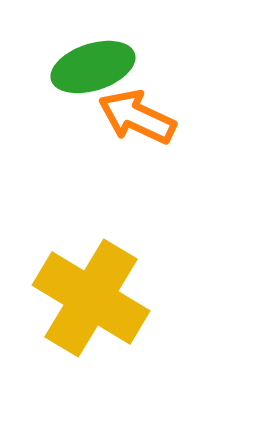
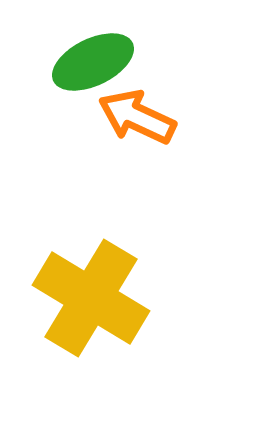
green ellipse: moved 5 px up; rotated 8 degrees counterclockwise
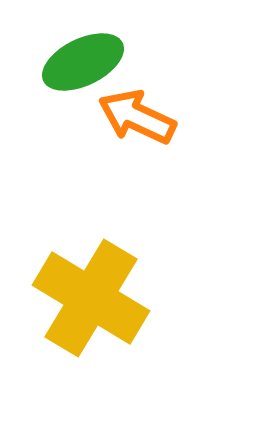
green ellipse: moved 10 px left
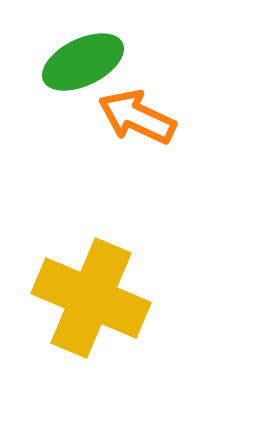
yellow cross: rotated 8 degrees counterclockwise
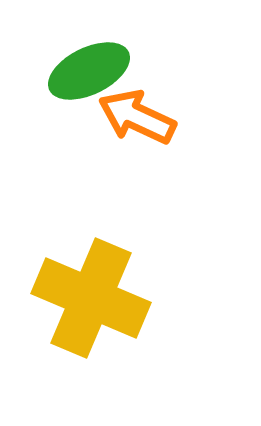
green ellipse: moved 6 px right, 9 px down
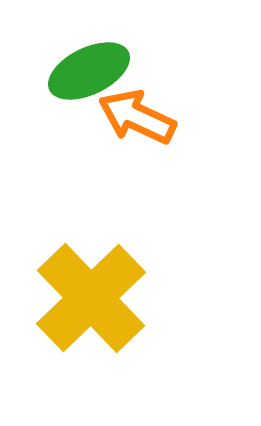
yellow cross: rotated 23 degrees clockwise
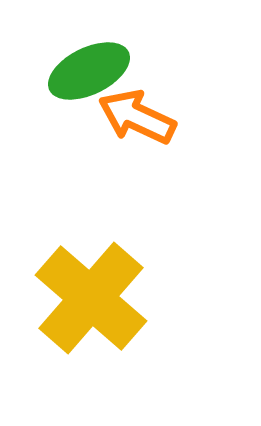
yellow cross: rotated 5 degrees counterclockwise
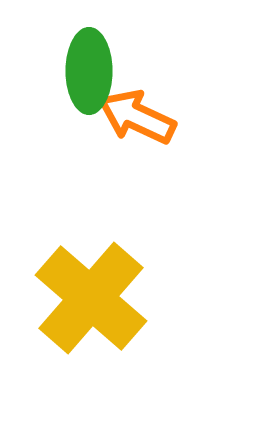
green ellipse: rotated 64 degrees counterclockwise
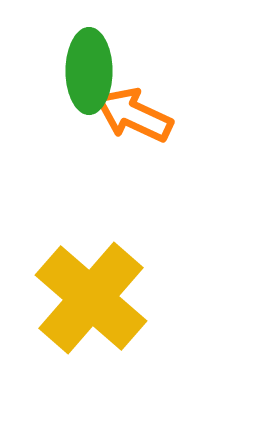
orange arrow: moved 3 px left, 2 px up
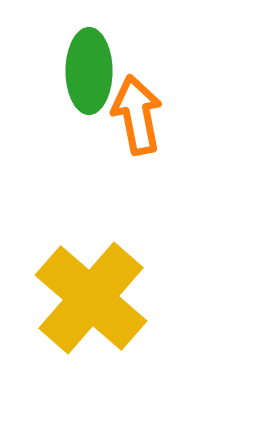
orange arrow: moved 3 px right; rotated 54 degrees clockwise
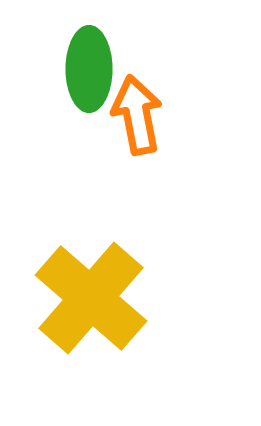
green ellipse: moved 2 px up
